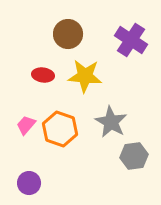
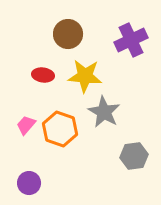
purple cross: rotated 32 degrees clockwise
gray star: moved 7 px left, 10 px up
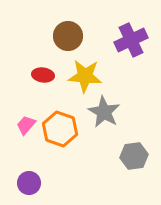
brown circle: moved 2 px down
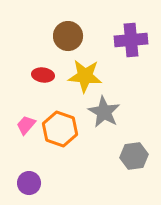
purple cross: rotated 20 degrees clockwise
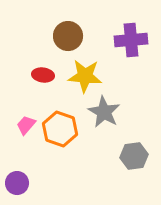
purple circle: moved 12 px left
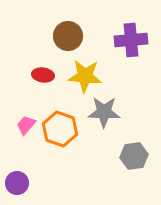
gray star: rotated 28 degrees counterclockwise
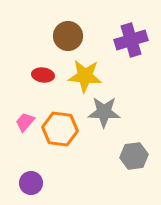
purple cross: rotated 12 degrees counterclockwise
pink trapezoid: moved 1 px left, 3 px up
orange hexagon: rotated 12 degrees counterclockwise
purple circle: moved 14 px right
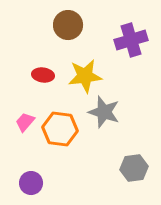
brown circle: moved 11 px up
yellow star: rotated 12 degrees counterclockwise
gray star: rotated 16 degrees clockwise
gray hexagon: moved 12 px down
